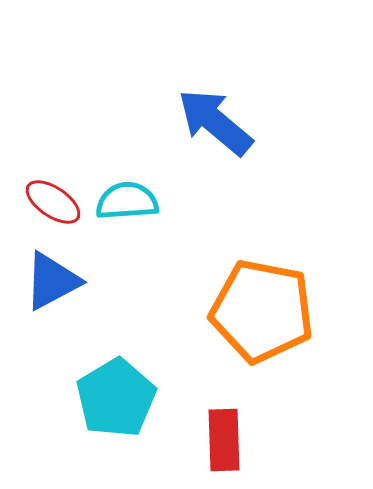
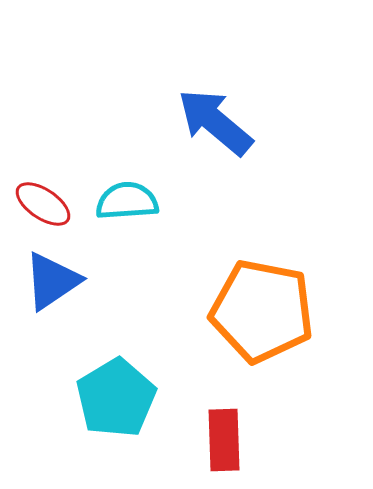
red ellipse: moved 10 px left, 2 px down
blue triangle: rotated 6 degrees counterclockwise
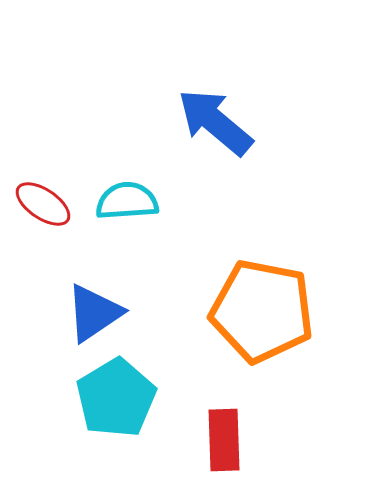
blue triangle: moved 42 px right, 32 px down
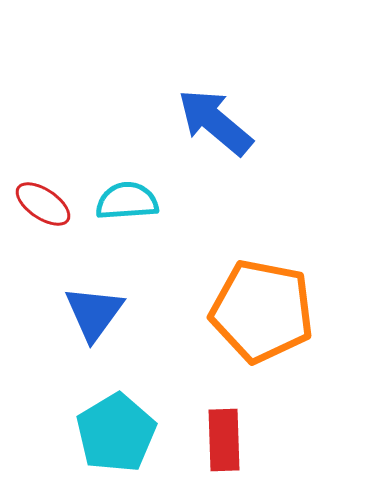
blue triangle: rotated 20 degrees counterclockwise
cyan pentagon: moved 35 px down
